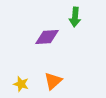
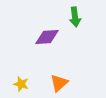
green arrow: rotated 12 degrees counterclockwise
orange triangle: moved 6 px right, 2 px down
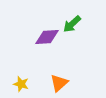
green arrow: moved 3 px left, 7 px down; rotated 54 degrees clockwise
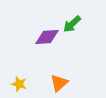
yellow star: moved 2 px left
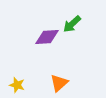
yellow star: moved 2 px left, 1 px down
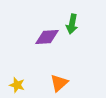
green arrow: rotated 36 degrees counterclockwise
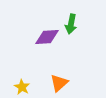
green arrow: moved 1 px left
yellow star: moved 5 px right, 2 px down; rotated 14 degrees clockwise
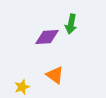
orange triangle: moved 4 px left, 8 px up; rotated 42 degrees counterclockwise
yellow star: rotated 21 degrees clockwise
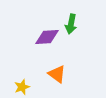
orange triangle: moved 2 px right, 1 px up
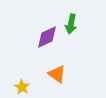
purple diamond: rotated 20 degrees counterclockwise
yellow star: rotated 21 degrees counterclockwise
